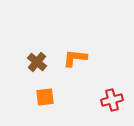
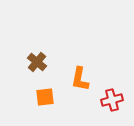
orange L-shape: moved 5 px right, 21 px down; rotated 85 degrees counterclockwise
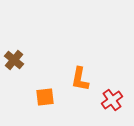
brown cross: moved 23 px left, 2 px up
red cross: rotated 20 degrees counterclockwise
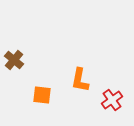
orange L-shape: moved 1 px down
orange square: moved 3 px left, 2 px up; rotated 12 degrees clockwise
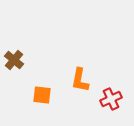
red cross: moved 1 px left, 1 px up; rotated 10 degrees clockwise
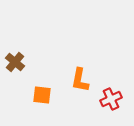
brown cross: moved 1 px right, 2 px down
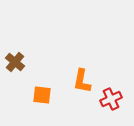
orange L-shape: moved 2 px right, 1 px down
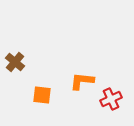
orange L-shape: rotated 85 degrees clockwise
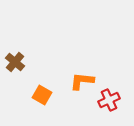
orange square: rotated 24 degrees clockwise
red cross: moved 2 px left, 1 px down
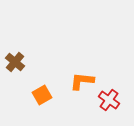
orange square: rotated 30 degrees clockwise
red cross: rotated 30 degrees counterclockwise
